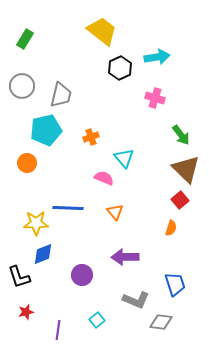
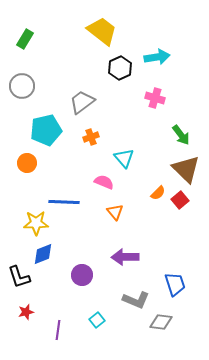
gray trapezoid: moved 21 px right, 7 px down; rotated 140 degrees counterclockwise
pink semicircle: moved 4 px down
blue line: moved 4 px left, 6 px up
orange semicircle: moved 13 px left, 35 px up; rotated 28 degrees clockwise
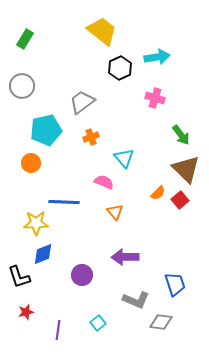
orange circle: moved 4 px right
cyan square: moved 1 px right, 3 px down
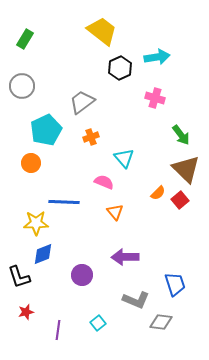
cyan pentagon: rotated 12 degrees counterclockwise
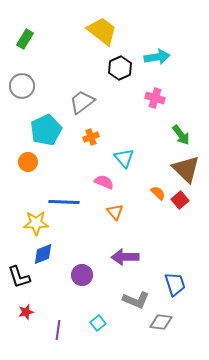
orange circle: moved 3 px left, 1 px up
orange semicircle: rotated 91 degrees counterclockwise
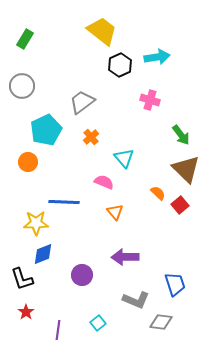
black hexagon: moved 3 px up
pink cross: moved 5 px left, 2 px down
orange cross: rotated 21 degrees counterclockwise
red square: moved 5 px down
black L-shape: moved 3 px right, 2 px down
red star: rotated 21 degrees counterclockwise
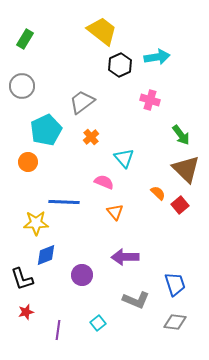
blue diamond: moved 3 px right, 1 px down
red star: rotated 21 degrees clockwise
gray diamond: moved 14 px right
